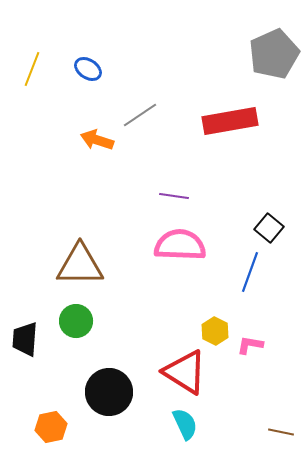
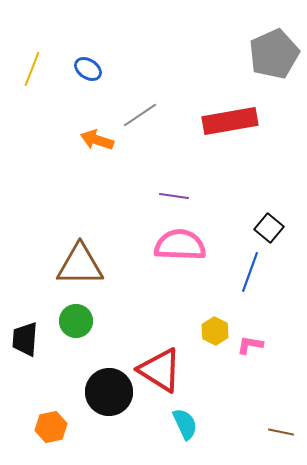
red triangle: moved 25 px left, 2 px up
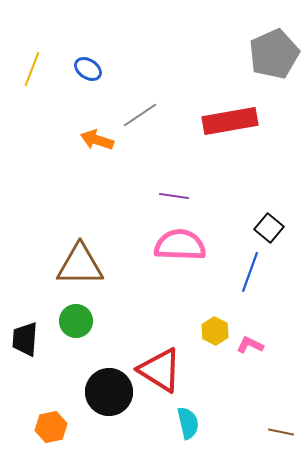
pink L-shape: rotated 16 degrees clockwise
cyan semicircle: moved 3 px right, 1 px up; rotated 12 degrees clockwise
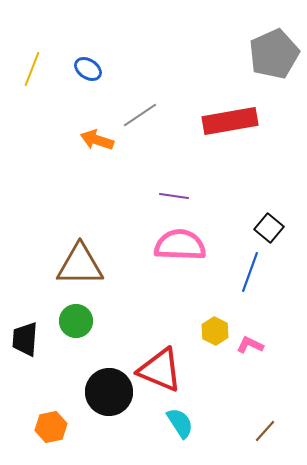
red triangle: rotated 9 degrees counterclockwise
cyan semicircle: moved 8 px left; rotated 20 degrees counterclockwise
brown line: moved 16 px left, 1 px up; rotated 60 degrees counterclockwise
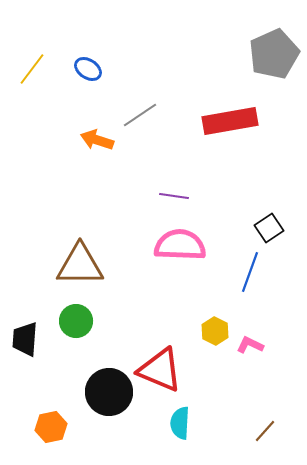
yellow line: rotated 16 degrees clockwise
black square: rotated 16 degrees clockwise
cyan semicircle: rotated 144 degrees counterclockwise
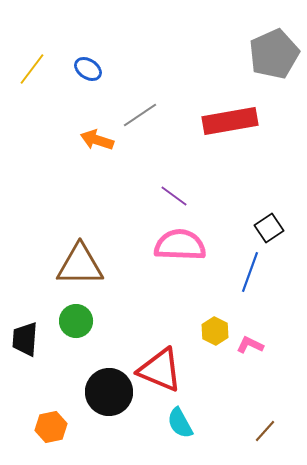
purple line: rotated 28 degrees clockwise
cyan semicircle: rotated 32 degrees counterclockwise
